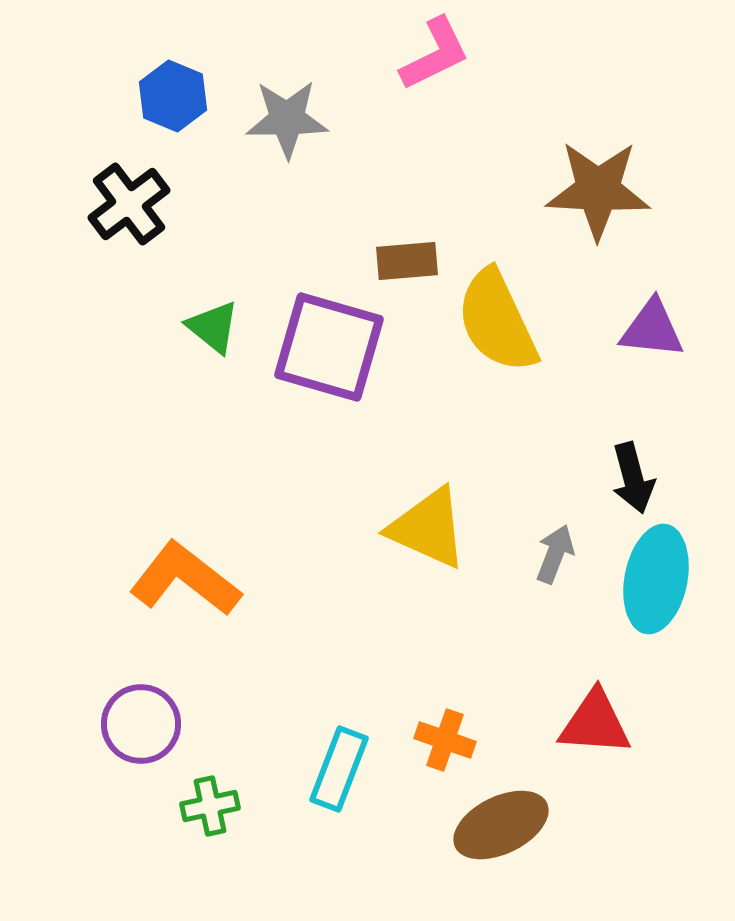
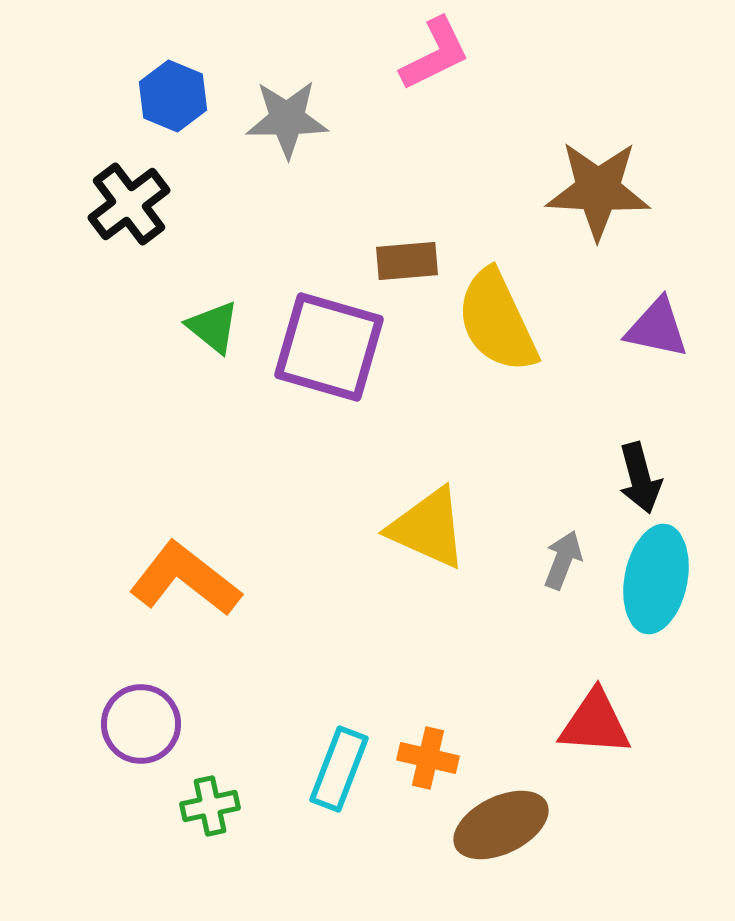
purple triangle: moved 5 px right, 1 px up; rotated 6 degrees clockwise
black arrow: moved 7 px right
gray arrow: moved 8 px right, 6 px down
orange cross: moved 17 px left, 18 px down; rotated 6 degrees counterclockwise
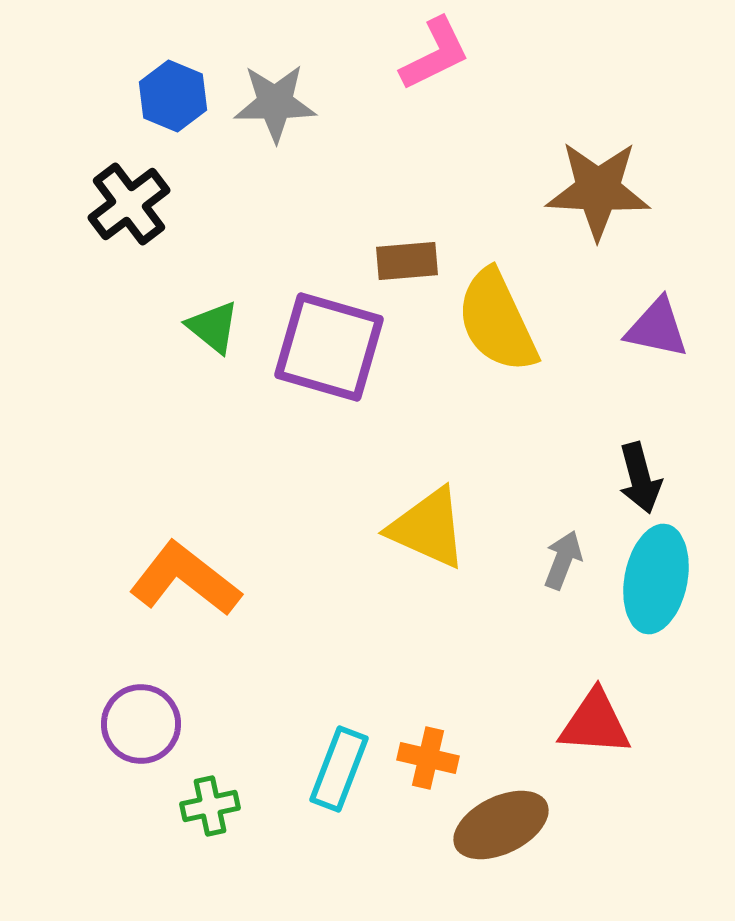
gray star: moved 12 px left, 16 px up
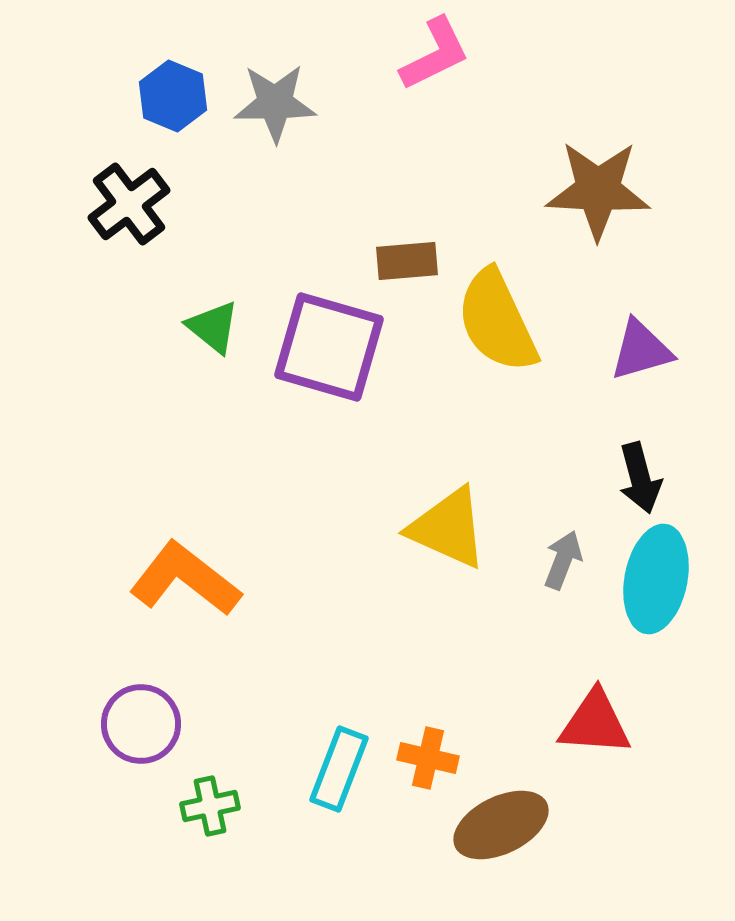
purple triangle: moved 16 px left, 22 px down; rotated 28 degrees counterclockwise
yellow triangle: moved 20 px right
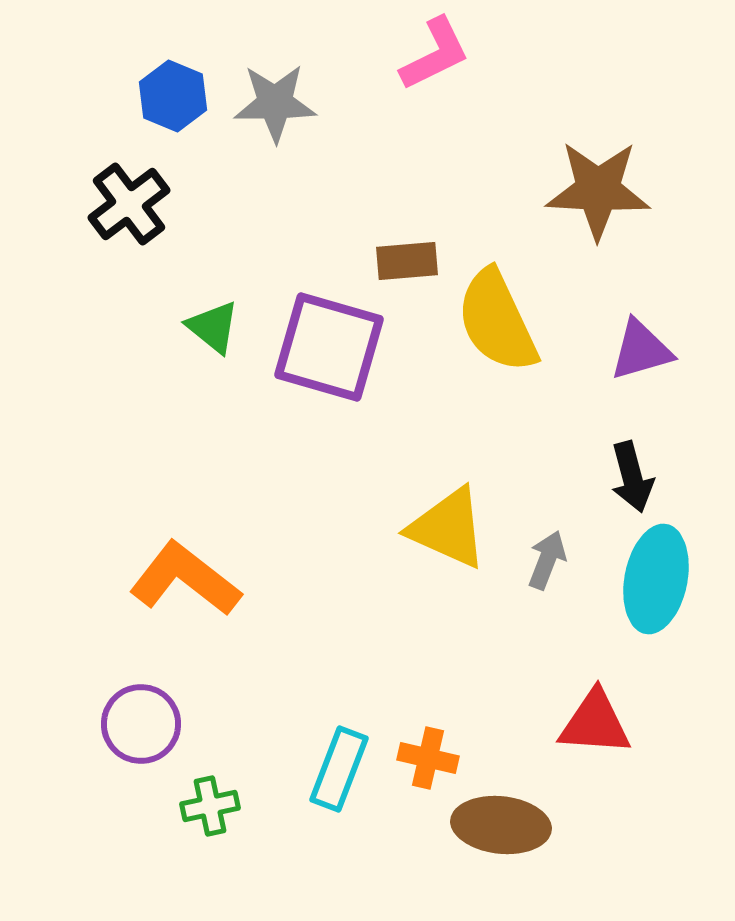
black arrow: moved 8 px left, 1 px up
gray arrow: moved 16 px left
brown ellipse: rotated 32 degrees clockwise
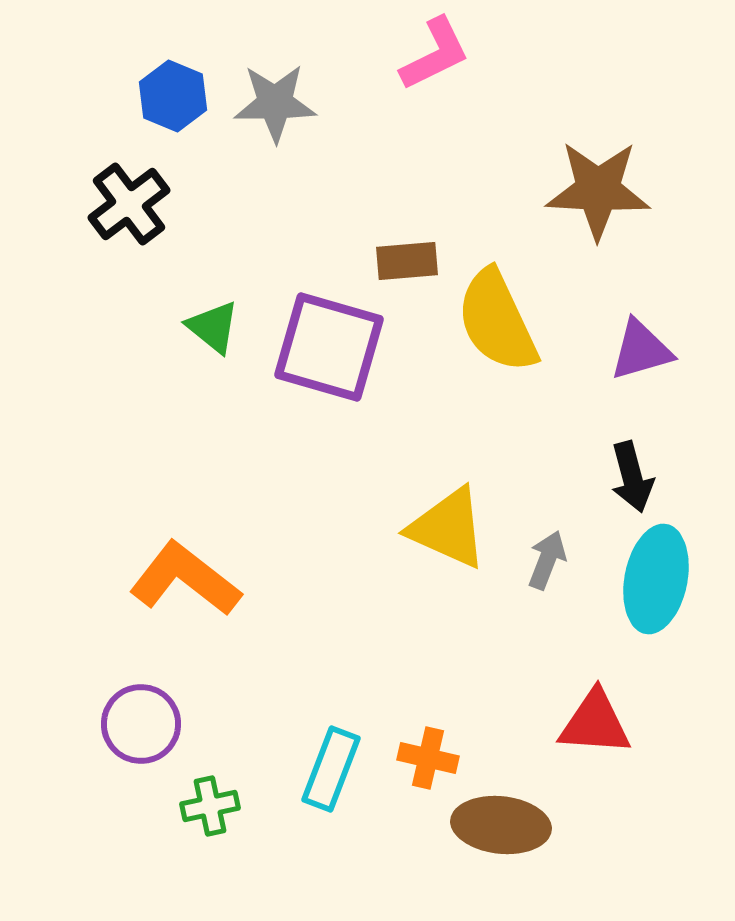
cyan rectangle: moved 8 px left
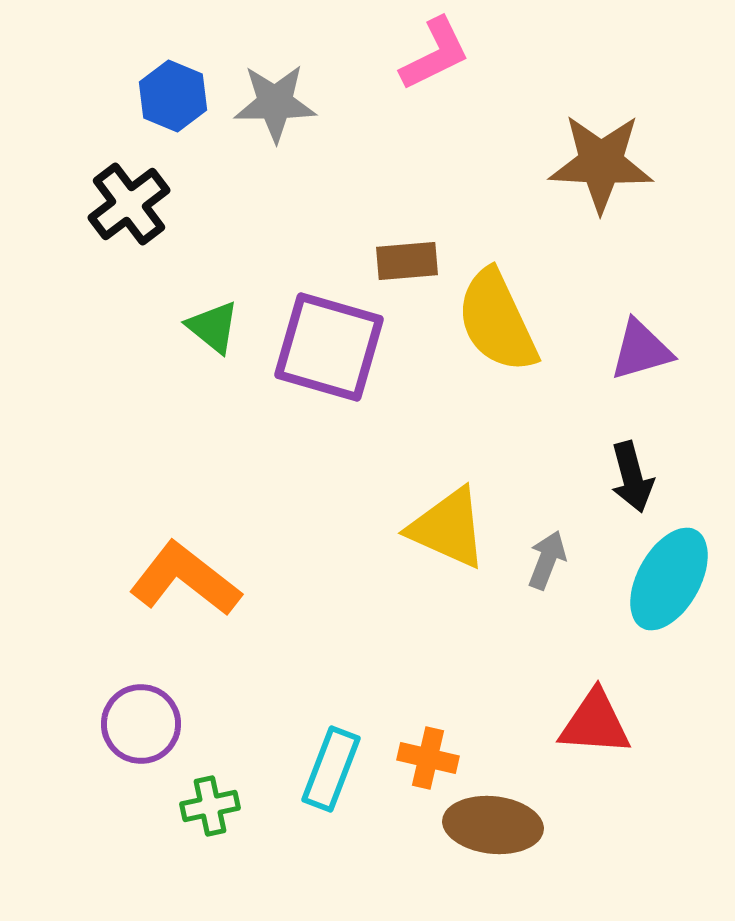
brown star: moved 3 px right, 27 px up
cyan ellipse: moved 13 px right; rotated 18 degrees clockwise
brown ellipse: moved 8 px left
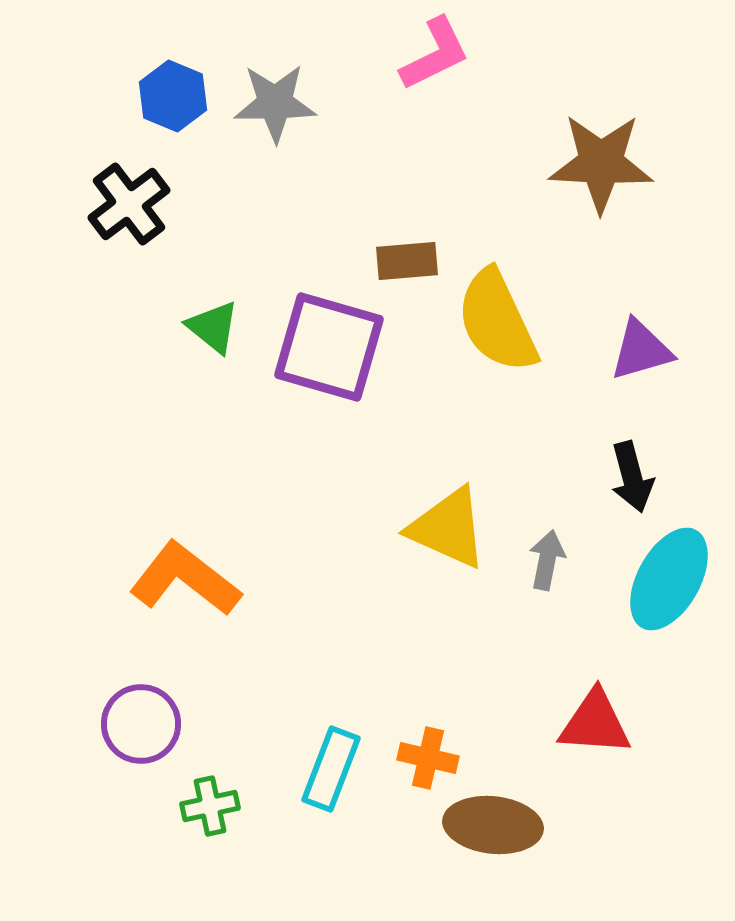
gray arrow: rotated 10 degrees counterclockwise
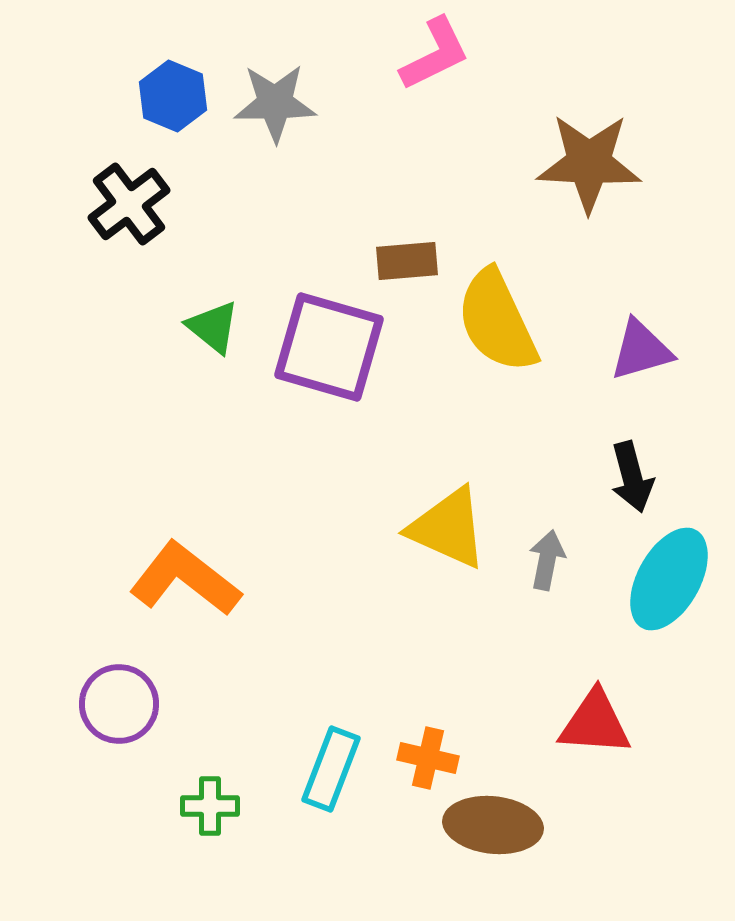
brown star: moved 12 px left
purple circle: moved 22 px left, 20 px up
green cross: rotated 12 degrees clockwise
